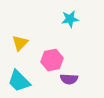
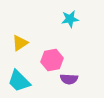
yellow triangle: rotated 12 degrees clockwise
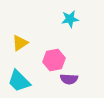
pink hexagon: moved 2 px right
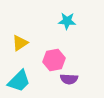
cyan star: moved 3 px left, 2 px down; rotated 12 degrees clockwise
cyan trapezoid: rotated 90 degrees counterclockwise
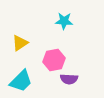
cyan star: moved 3 px left
cyan trapezoid: moved 2 px right
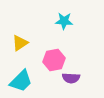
purple semicircle: moved 2 px right, 1 px up
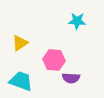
cyan star: moved 13 px right
pink hexagon: rotated 15 degrees clockwise
cyan trapezoid: rotated 115 degrees counterclockwise
